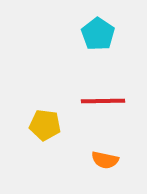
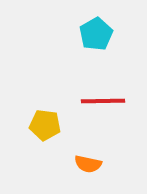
cyan pentagon: moved 2 px left; rotated 8 degrees clockwise
orange semicircle: moved 17 px left, 4 px down
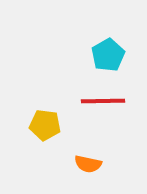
cyan pentagon: moved 12 px right, 21 px down
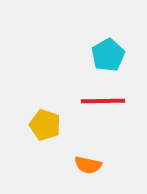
yellow pentagon: rotated 12 degrees clockwise
orange semicircle: moved 1 px down
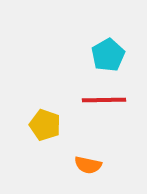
red line: moved 1 px right, 1 px up
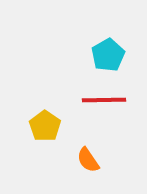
yellow pentagon: moved 1 px down; rotated 16 degrees clockwise
orange semicircle: moved 5 px up; rotated 44 degrees clockwise
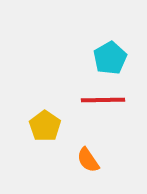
cyan pentagon: moved 2 px right, 3 px down
red line: moved 1 px left
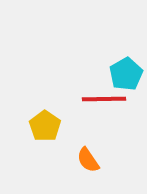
cyan pentagon: moved 16 px right, 16 px down
red line: moved 1 px right, 1 px up
